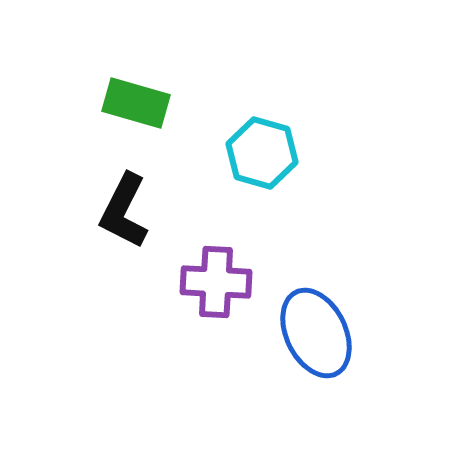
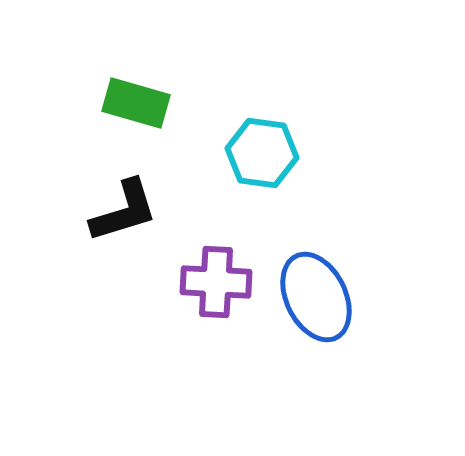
cyan hexagon: rotated 8 degrees counterclockwise
black L-shape: rotated 134 degrees counterclockwise
blue ellipse: moved 36 px up
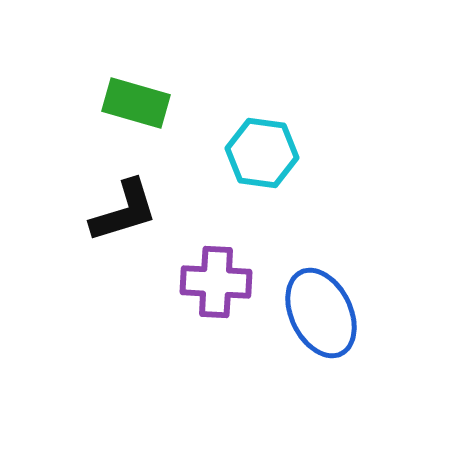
blue ellipse: moved 5 px right, 16 px down
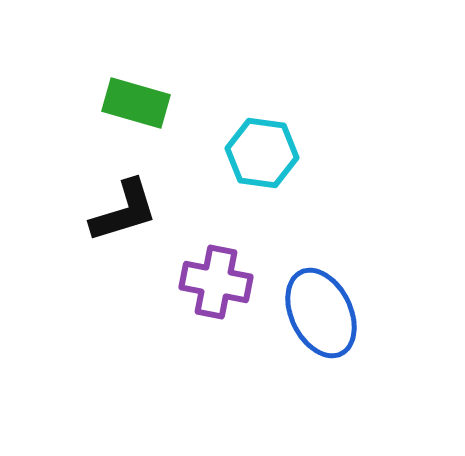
purple cross: rotated 8 degrees clockwise
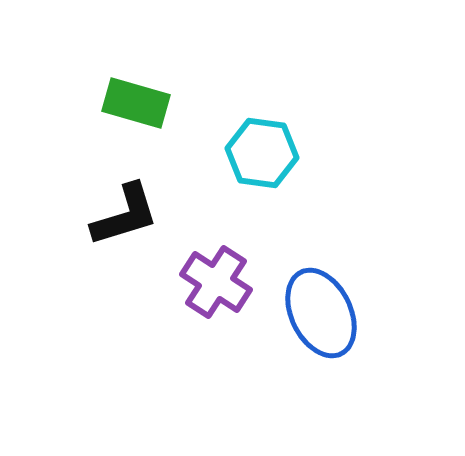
black L-shape: moved 1 px right, 4 px down
purple cross: rotated 22 degrees clockwise
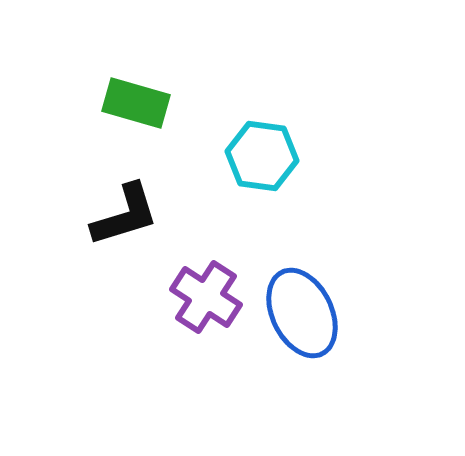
cyan hexagon: moved 3 px down
purple cross: moved 10 px left, 15 px down
blue ellipse: moved 19 px left
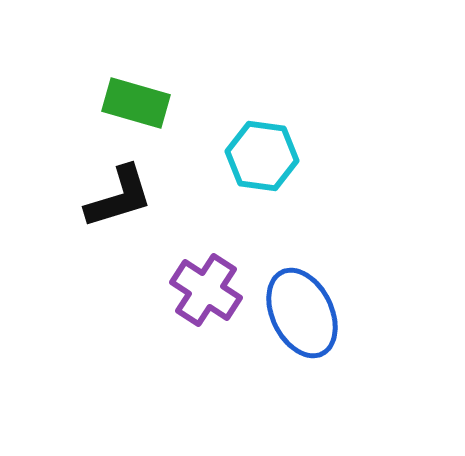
black L-shape: moved 6 px left, 18 px up
purple cross: moved 7 px up
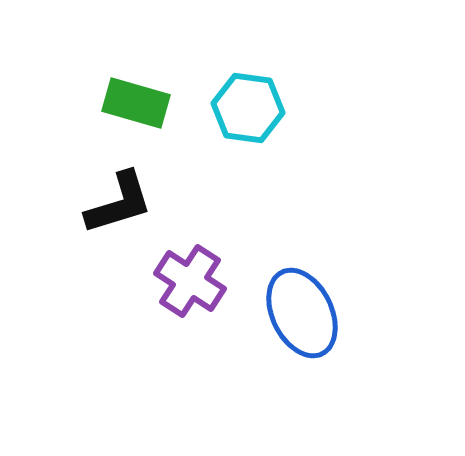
cyan hexagon: moved 14 px left, 48 px up
black L-shape: moved 6 px down
purple cross: moved 16 px left, 9 px up
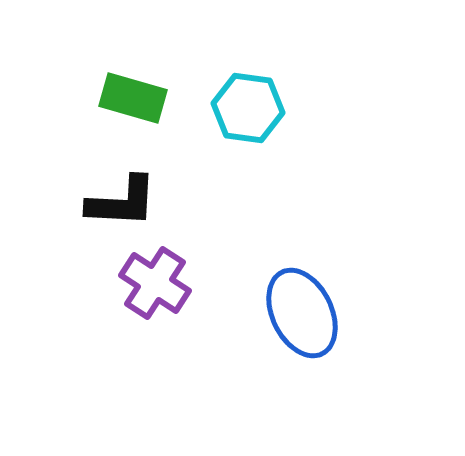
green rectangle: moved 3 px left, 5 px up
black L-shape: moved 3 px right, 1 px up; rotated 20 degrees clockwise
purple cross: moved 35 px left, 2 px down
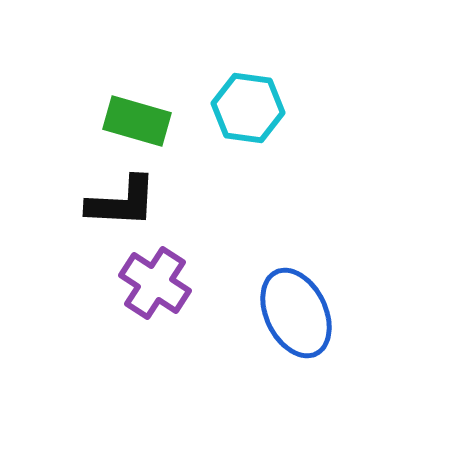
green rectangle: moved 4 px right, 23 px down
blue ellipse: moved 6 px left
